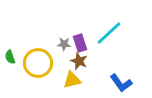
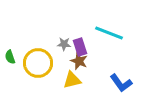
cyan line: rotated 64 degrees clockwise
purple rectangle: moved 4 px down
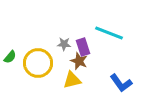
purple rectangle: moved 3 px right
green semicircle: rotated 120 degrees counterclockwise
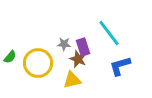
cyan line: rotated 32 degrees clockwise
brown star: moved 1 px left, 2 px up
blue L-shape: moved 1 px left, 17 px up; rotated 110 degrees clockwise
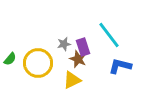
cyan line: moved 2 px down
gray star: rotated 16 degrees counterclockwise
green semicircle: moved 2 px down
blue L-shape: rotated 30 degrees clockwise
yellow triangle: rotated 12 degrees counterclockwise
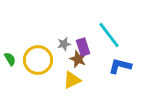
green semicircle: rotated 72 degrees counterclockwise
yellow circle: moved 3 px up
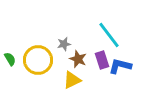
purple rectangle: moved 19 px right, 13 px down
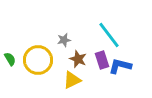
gray star: moved 4 px up
